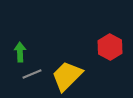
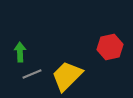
red hexagon: rotated 20 degrees clockwise
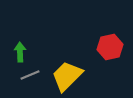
gray line: moved 2 px left, 1 px down
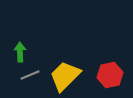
red hexagon: moved 28 px down
yellow trapezoid: moved 2 px left
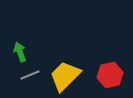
green arrow: rotated 18 degrees counterclockwise
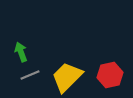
green arrow: moved 1 px right
yellow trapezoid: moved 2 px right, 1 px down
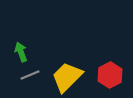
red hexagon: rotated 15 degrees counterclockwise
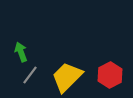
gray line: rotated 30 degrees counterclockwise
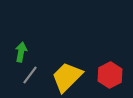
green arrow: rotated 30 degrees clockwise
